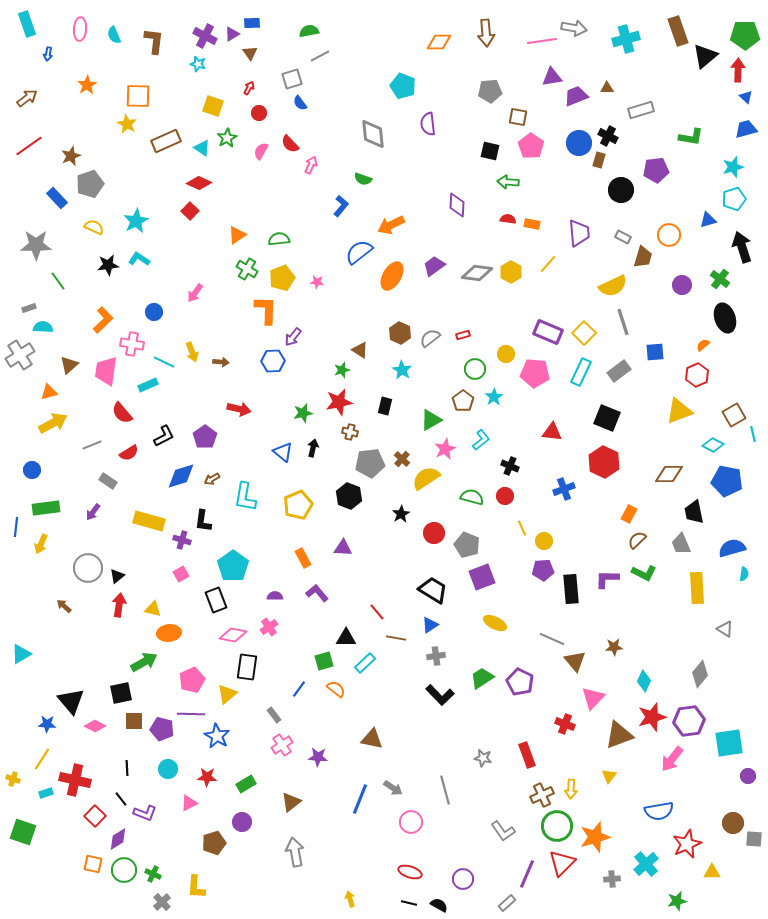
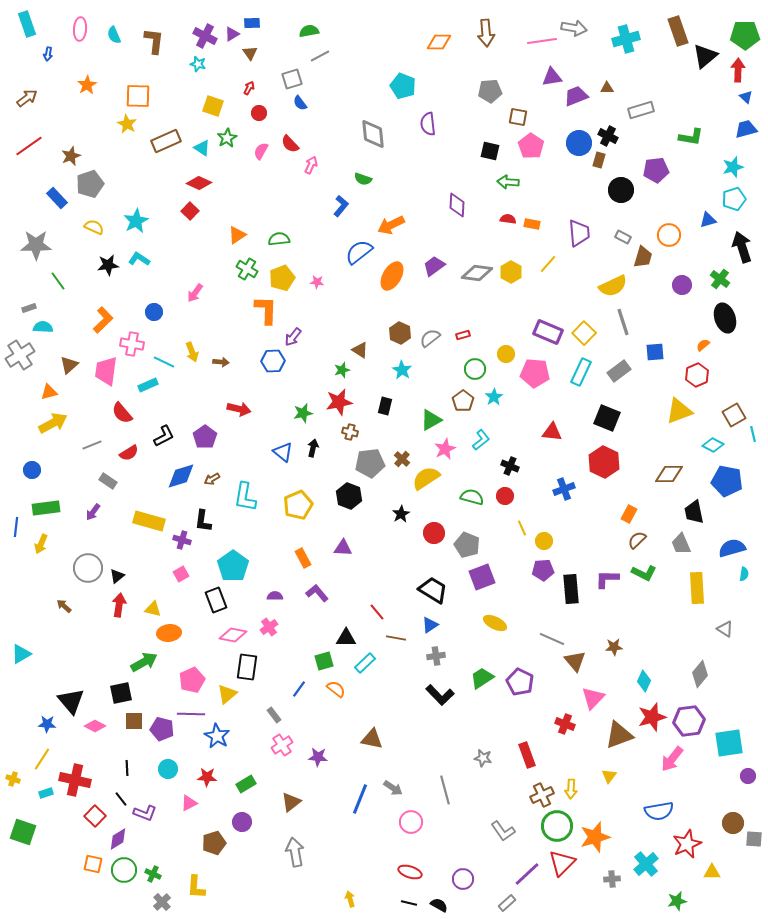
purple line at (527, 874): rotated 24 degrees clockwise
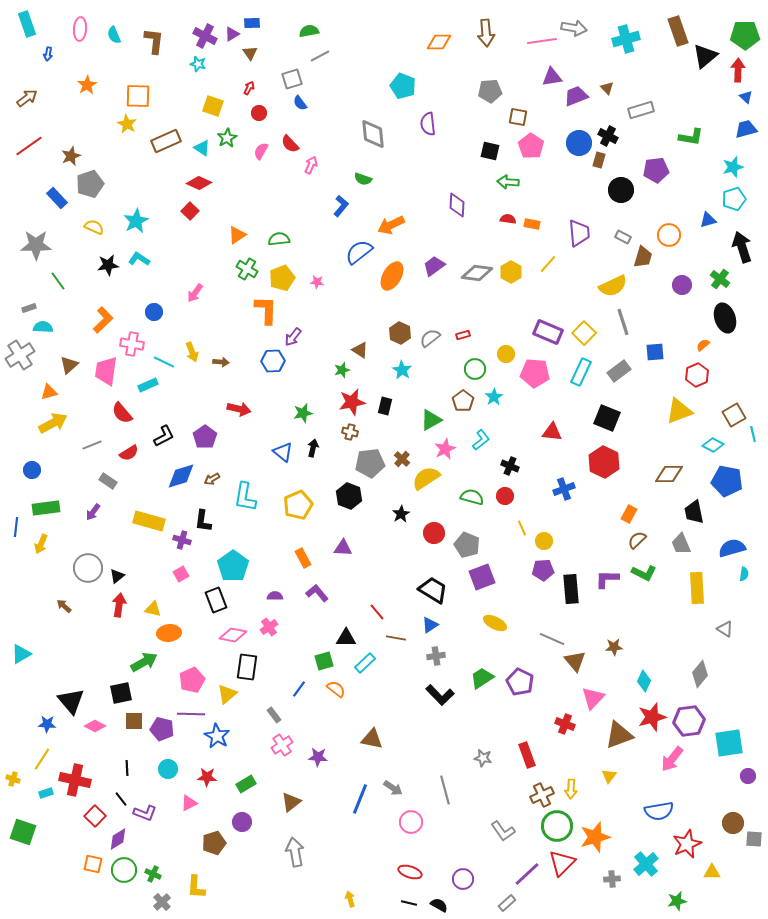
brown triangle at (607, 88): rotated 48 degrees clockwise
red star at (339, 402): moved 13 px right
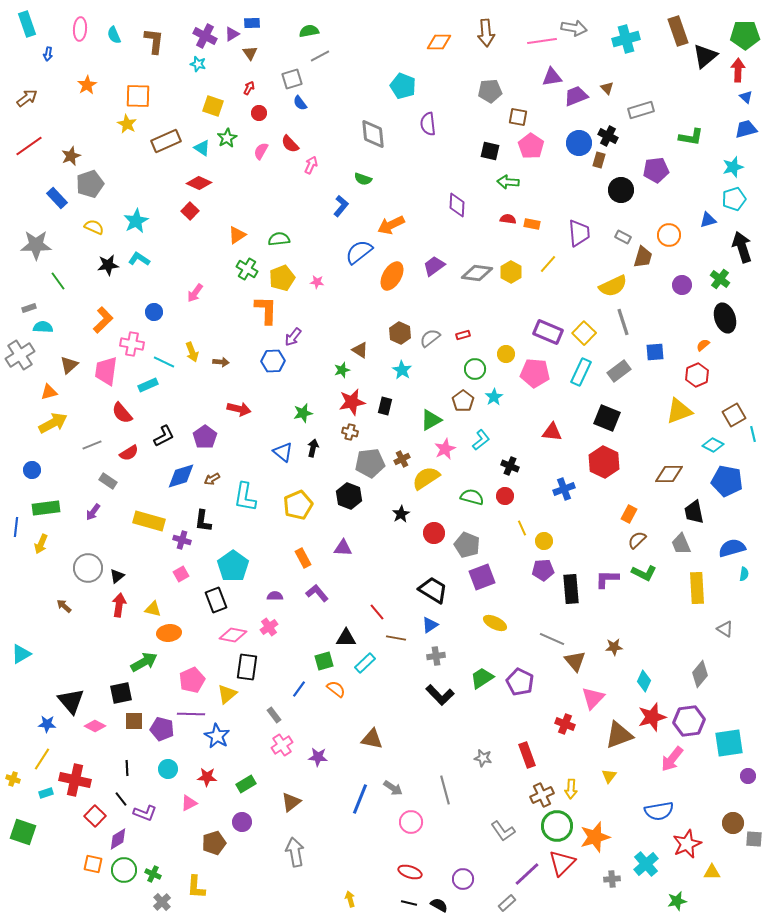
brown cross at (402, 459): rotated 21 degrees clockwise
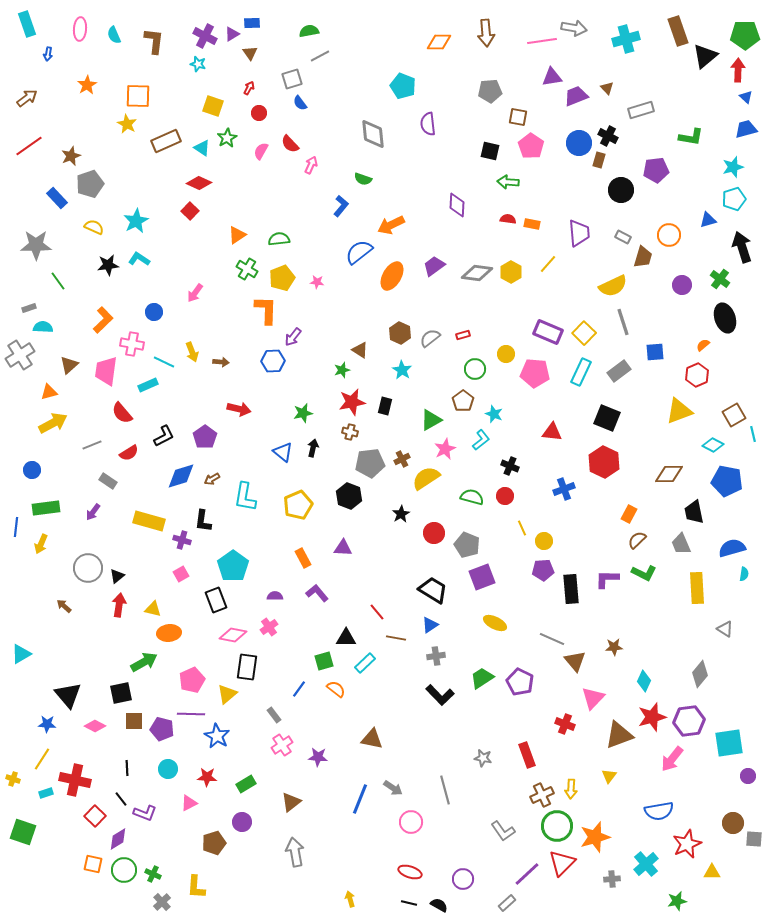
cyan star at (494, 397): moved 17 px down; rotated 18 degrees counterclockwise
black triangle at (71, 701): moved 3 px left, 6 px up
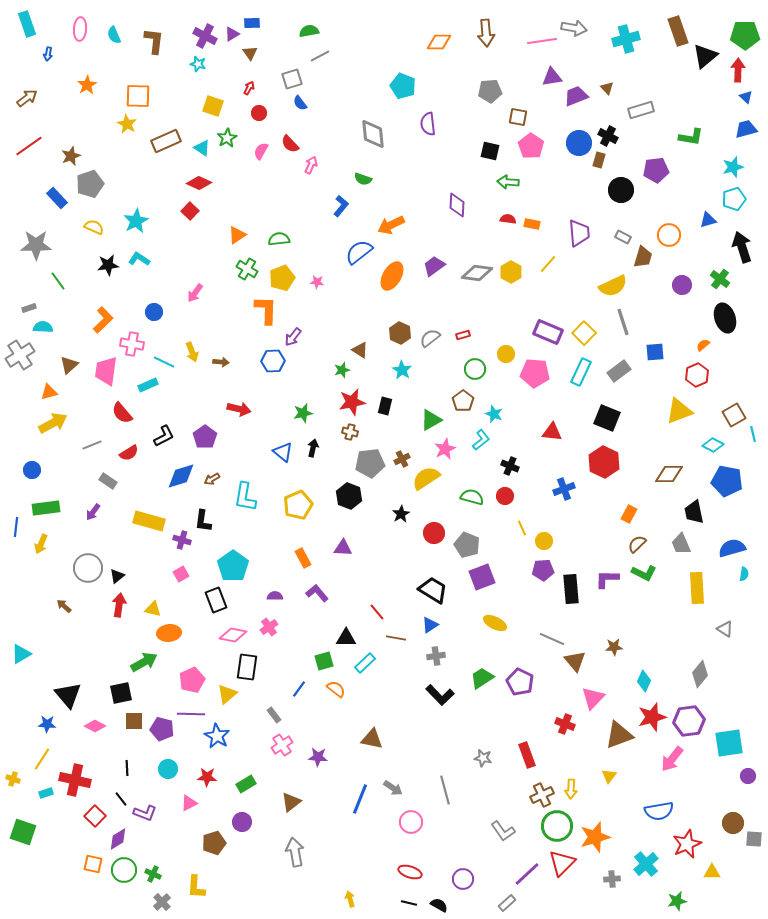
brown semicircle at (637, 540): moved 4 px down
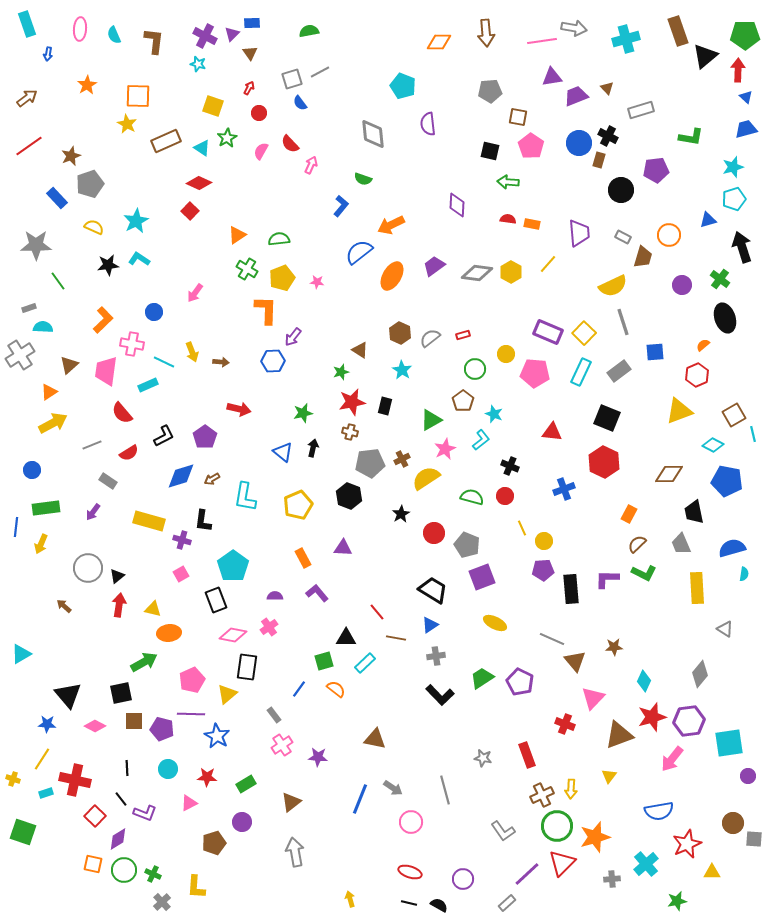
purple triangle at (232, 34): rotated 14 degrees counterclockwise
gray line at (320, 56): moved 16 px down
green star at (342, 370): moved 1 px left, 2 px down
orange triangle at (49, 392): rotated 18 degrees counterclockwise
brown triangle at (372, 739): moved 3 px right
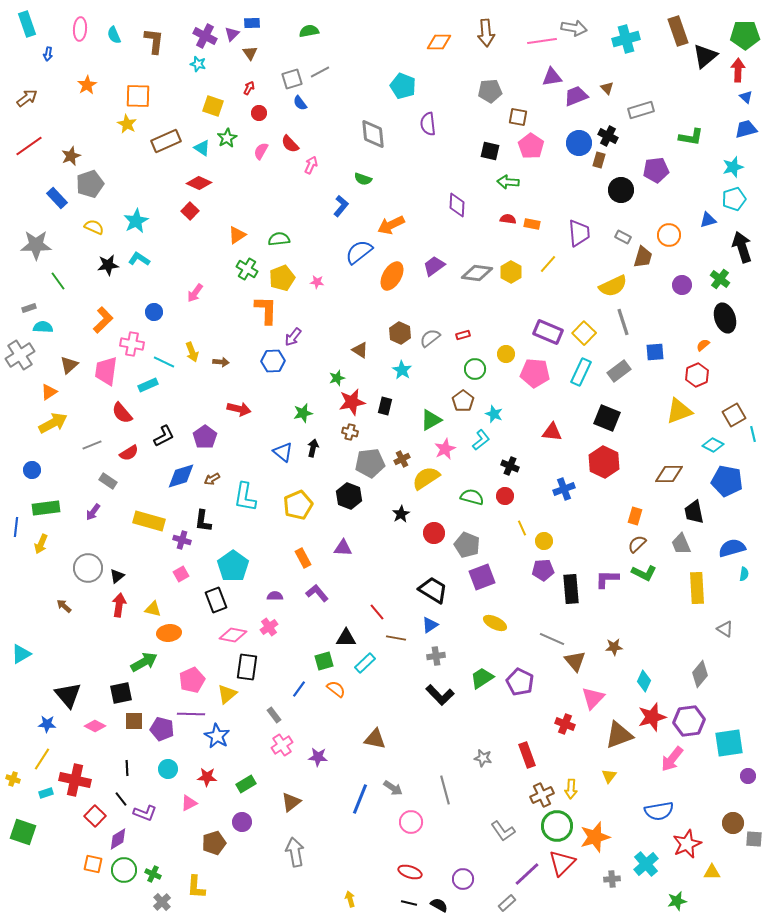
green star at (341, 372): moved 4 px left, 6 px down
orange rectangle at (629, 514): moved 6 px right, 2 px down; rotated 12 degrees counterclockwise
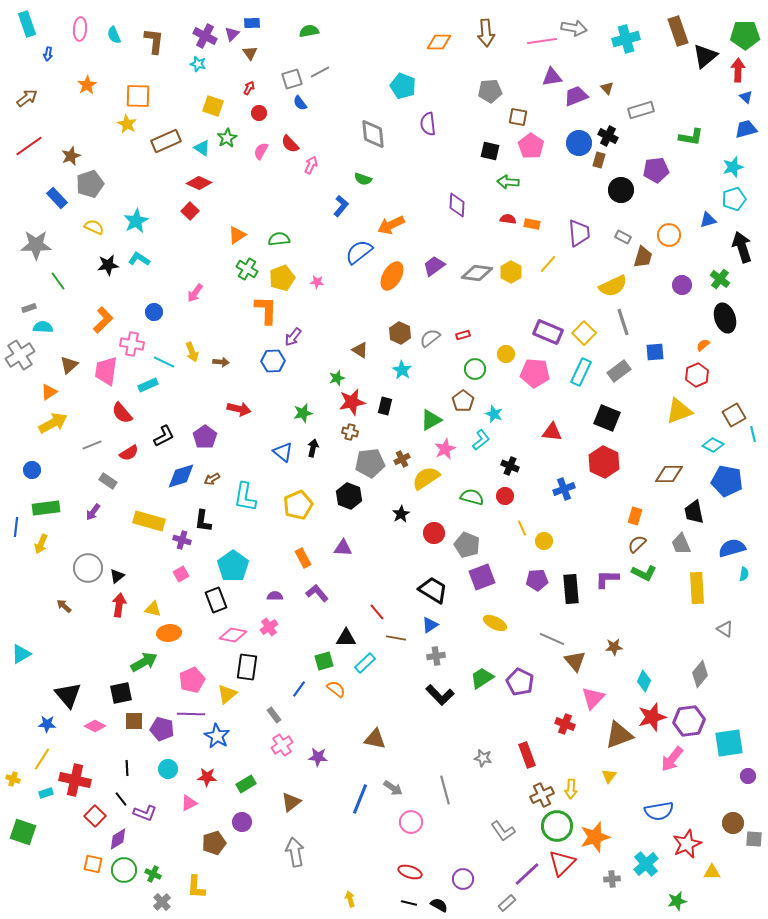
purple pentagon at (543, 570): moved 6 px left, 10 px down
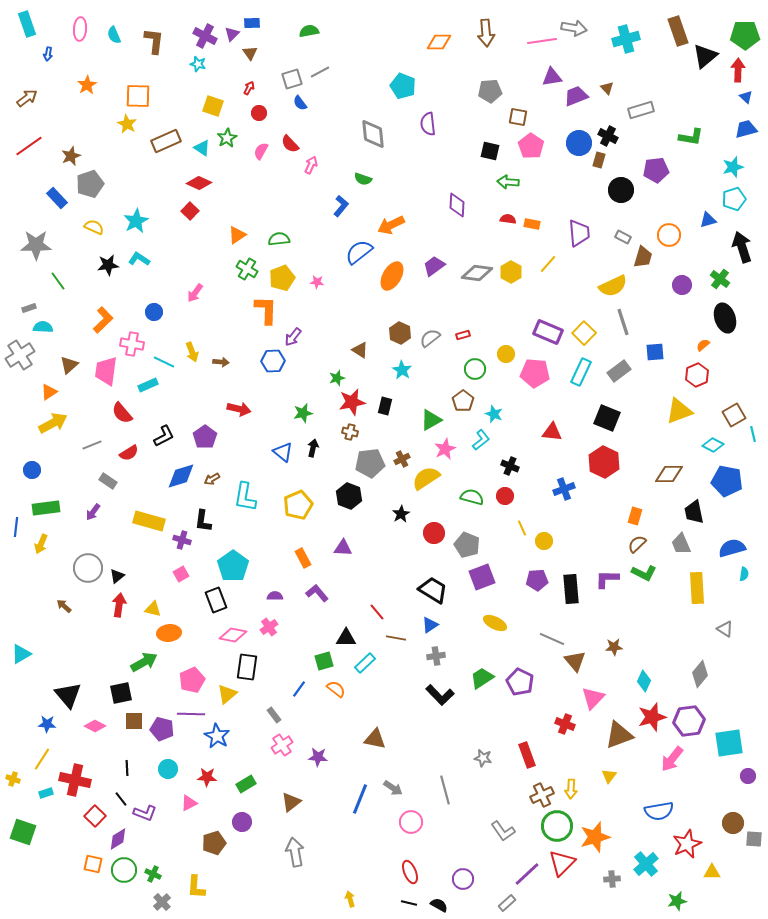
red ellipse at (410, 872): rotated 50 degrees clockwise
